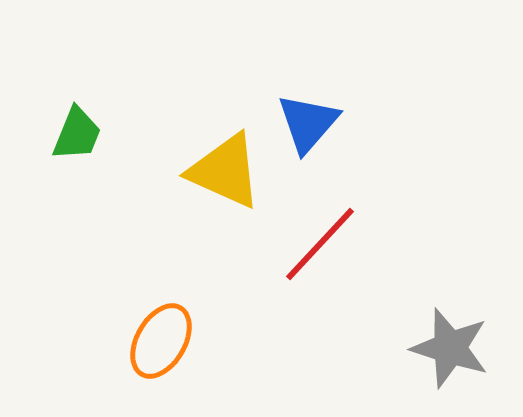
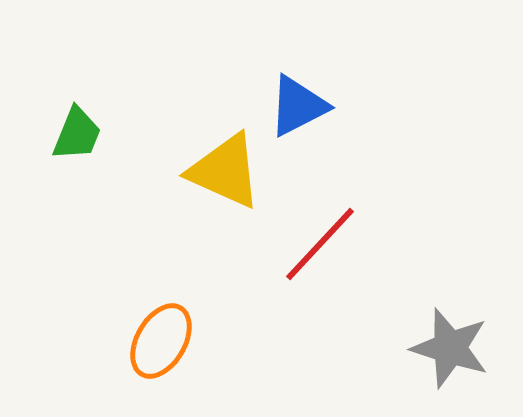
blue triangle: moved 10 px left, 17 px up; rotated 22 degrees clockwise
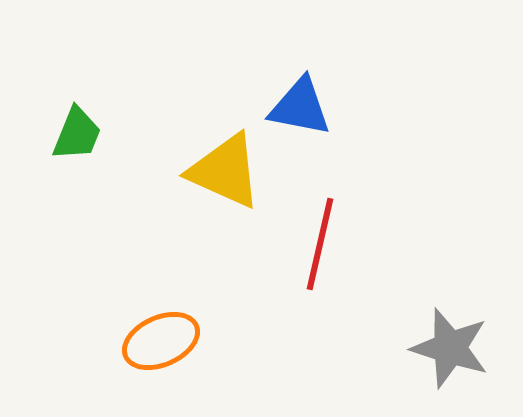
blue triangle: moved 2 px right, 1 px down; rotated 38 degrees clockwise
red line: rotated 30 degrees counterclockwise
orange ellipse: rotated 36 degrees clockwise
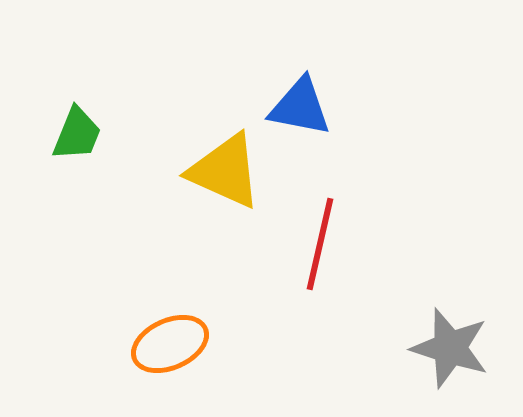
orange ellipse: moved 9 px right, 3 px down
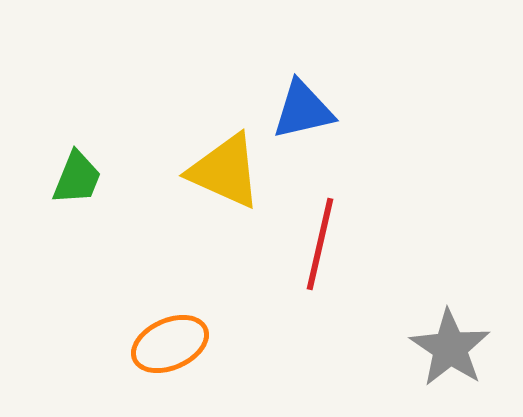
blue triangle: moved 3 px right, 3 px down; rotated 24 degrees counterclockwise
green trapezoid: moved 44 px down
gray star: rotated 16 degrees clockwise
